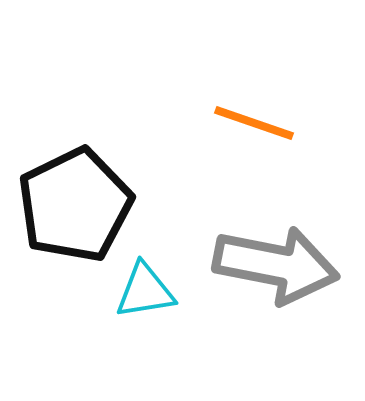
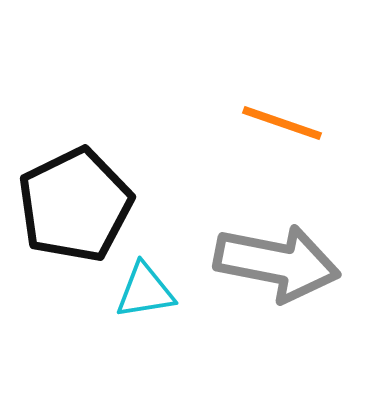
orange line: moved 28 px right
gray arrow: moved 1 px right, 2 px up
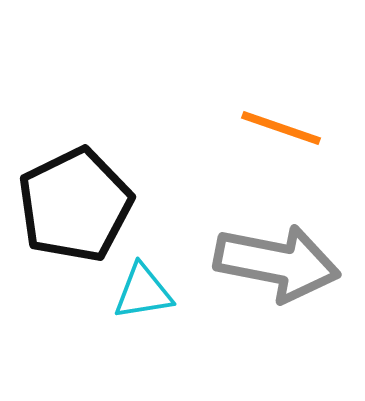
orange line: moved 1 px left, 5 px down
cyan triangle: moved 2 px left, 1 px down
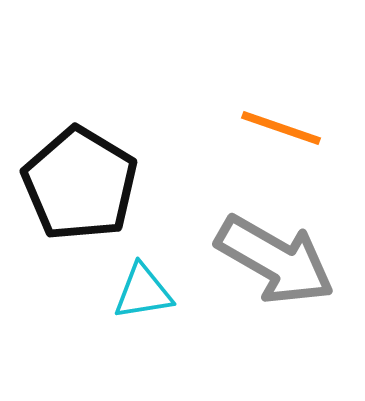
black pentagon: moved 5 px right, 21 px up; rotated 15 degrees counterclockwise
gray arrow: moved 2 px left, 3 px up; rotated 19 degrees clockwise
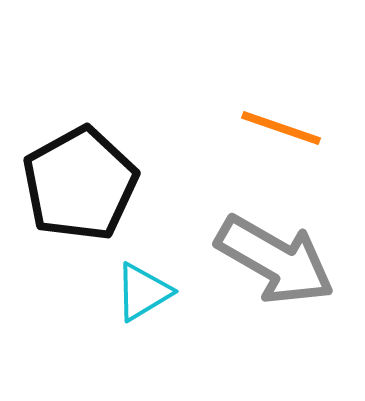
black pentagon: rotated 12 degrees clockwise
cyan triangle: rotated 22 degrees counterclockwise
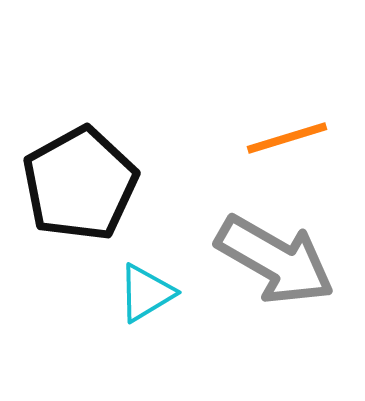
orange line: moved 6 px right, 10 px down; rotated 36 degrees counterclockwise
cyan triangle: moved 3 px right, 1 px down
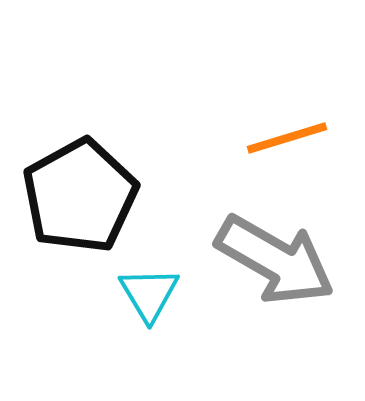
black pentagon: moved 12 px down
cyan triangle: moved 3 px right, 1 px down; rotated 30 degrees counterclockwise
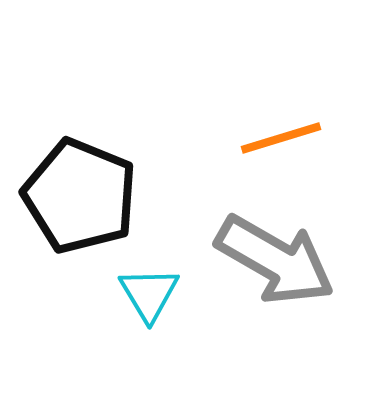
orange line: moved 6 px left
black pentagon: rotated 21 degrees counterclockwise
